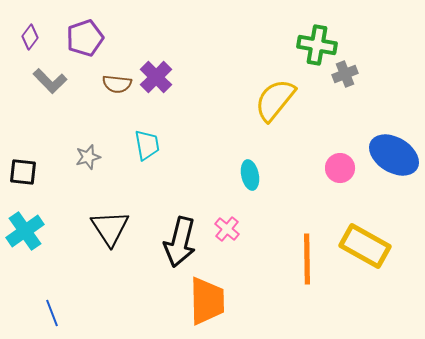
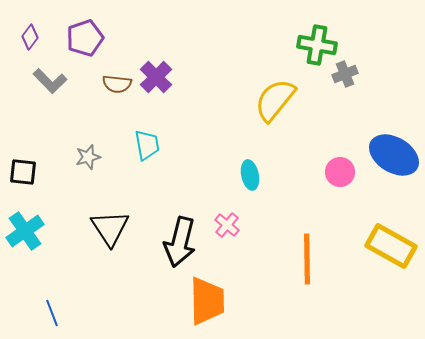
pink circle: moved 4 px down
pink cross: moved 4 px up
yellow rectangle: moved 26 px right
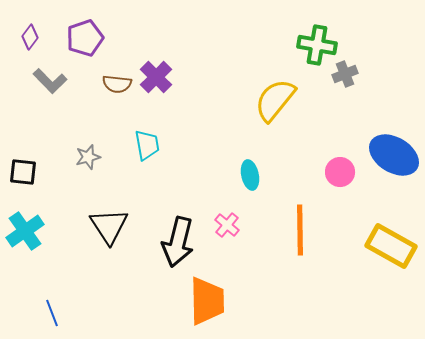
black triangle: moved 1 px left, 2 px up
black arrow: moved 2 px left
orange line: moved 7 px left, 29 px up
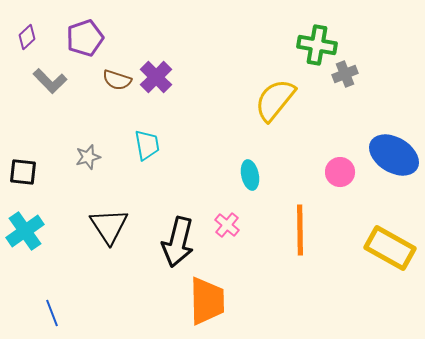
purple diamond: moved 3 px left; rotated 10 degrees clockwise
brown semicircle: moved 4 px up; rotated 12 degrees clockwise
yellow rectangle: moved 1 px left, 2 px down
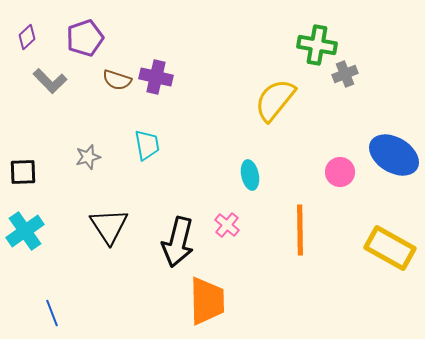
purple cross: rotated 32 degrees counterclockwise
black square: rotated 8 degrees counterclockwise
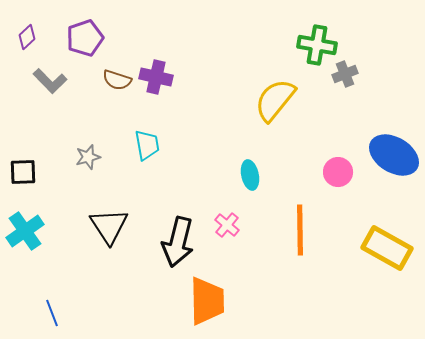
pink circle: moved 2 px left
yellow rectangle: moved 3 px left
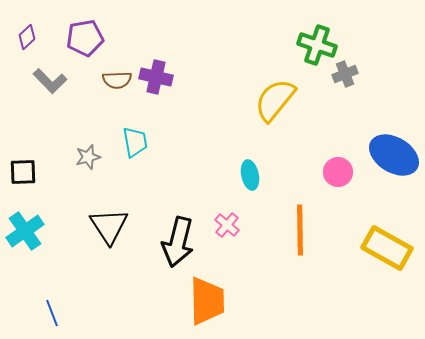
purple pentagon: rotated 9 degrees clockwise
green cross: rotated 9 degrees clockwise
brown semicircle: rotated 20 degrees counterclockwise
cyan trapezoid: moved 12 px left, 3 px up
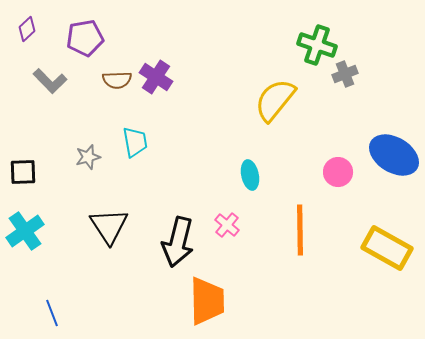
purple diamond: moved 8 px up
purple cross: rotated 20 degrees clockwise
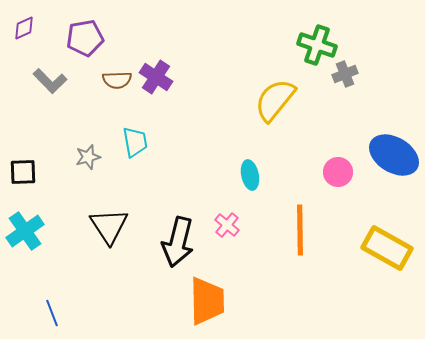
purple diamond: moved 3 px left, 1 px up; rotated 20 degrees clockwise
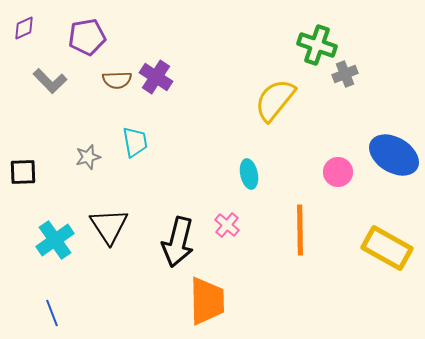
purple pentagon: moved 2 px right, 1 px up
cyan ellipse: moved 1 px left, 1 px up
cyan cross: moved 30 px right, 9 px down
